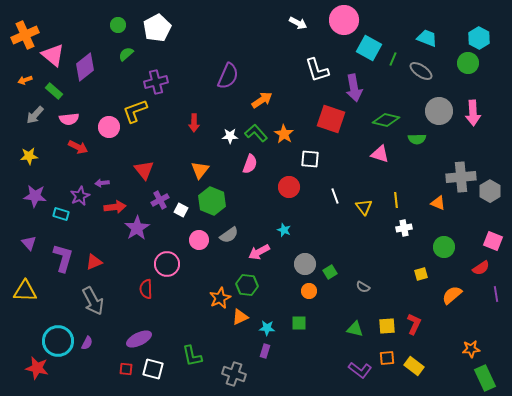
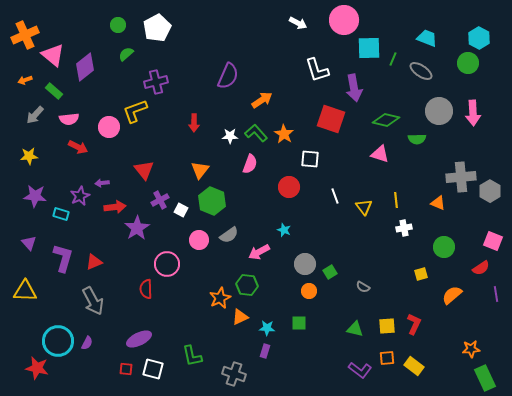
cyan square at (369, 48): rotated 30 degrees counterclockwise
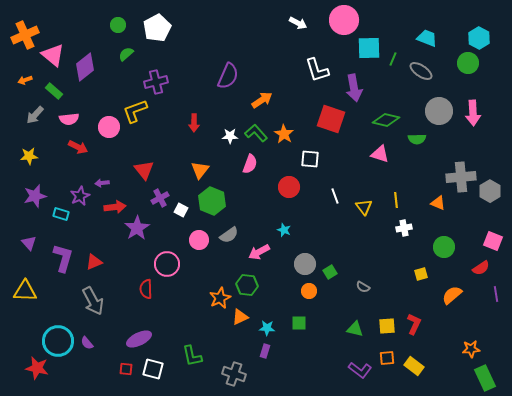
purple star at (35, 196): rotated 20 degrees counterclockwise
purple cross at (160, 200): moved 2 px up
purple semicircle at (87, 343): rotated 112 degrees clockwise
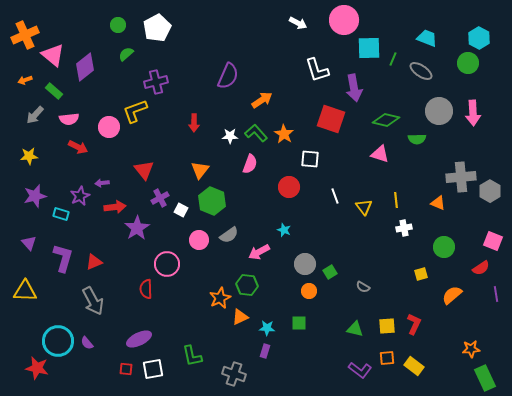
white square at (153, 369): rotated 25 degrees counterclockwise
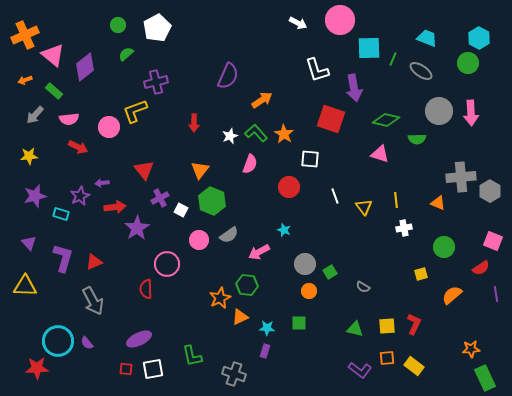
pink circle at (344, 20): moved 4 px left
pink arrow at (473, 113): moved 2 px left
white star at (230, 136): rotated 21 degrees counterclockwise
yellow triangle at (25, 291): moved 5 px up
red star at (37, 368): rotated 15 degrees counterclockwise
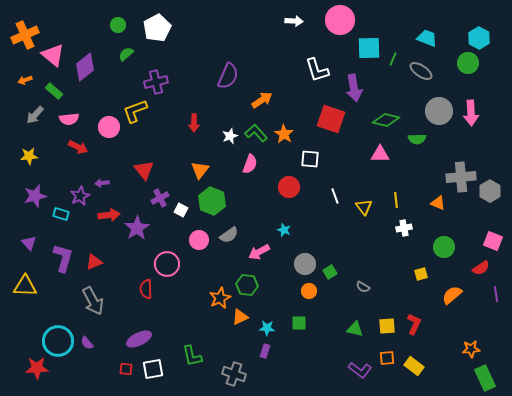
white arrow at (298, 23): moved 4 px left, 2 px up; rotated 24 degrees counterclockwise
pink triangle at (380, 154): rotated 18 degrees counterclockwise
red arrow at (115, 207): moved 6 px left, 8 px down
